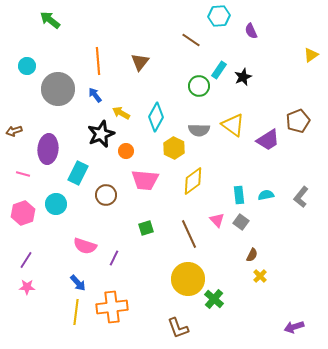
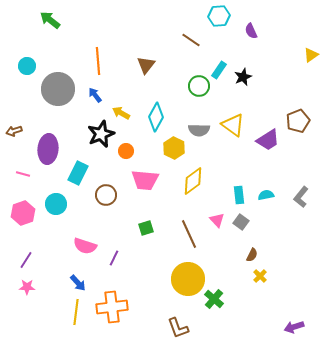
brown triangle at (140, 62): moved 6 px right, 3 px down
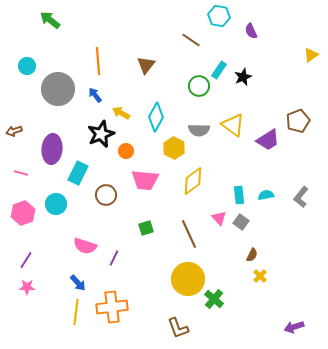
cyan hexagon at (219, 16): rotated 15 degrees clockwise
purple ellipse at (48, 149): moved 4 px right
pink line at (23, 174): moved 2 px left, 1 px up
pink triangle at (217, 220): moved 2 px right, 2 px up
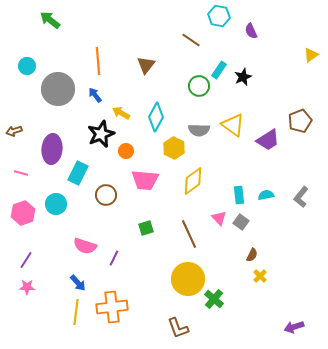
brown pentagon at (298, 121): moved 2 px right
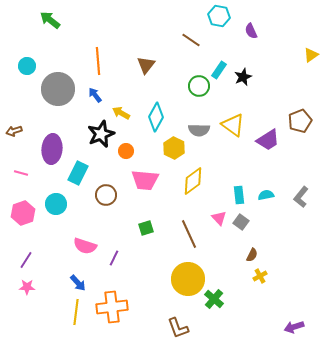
yellow cross at (260, 276): rotated 16 degrees clockwise
